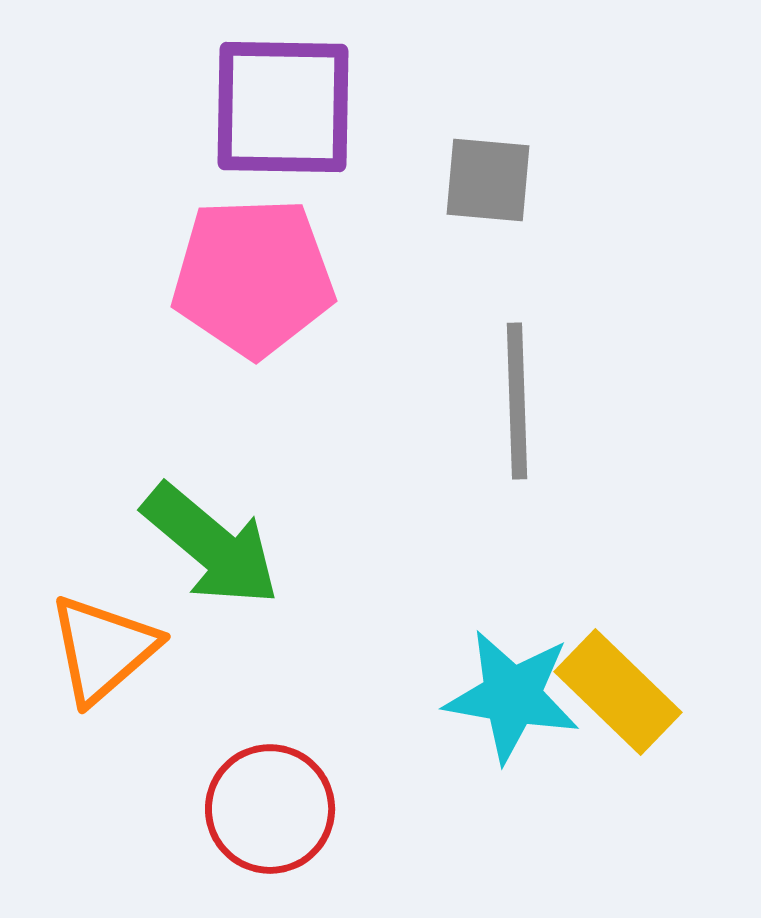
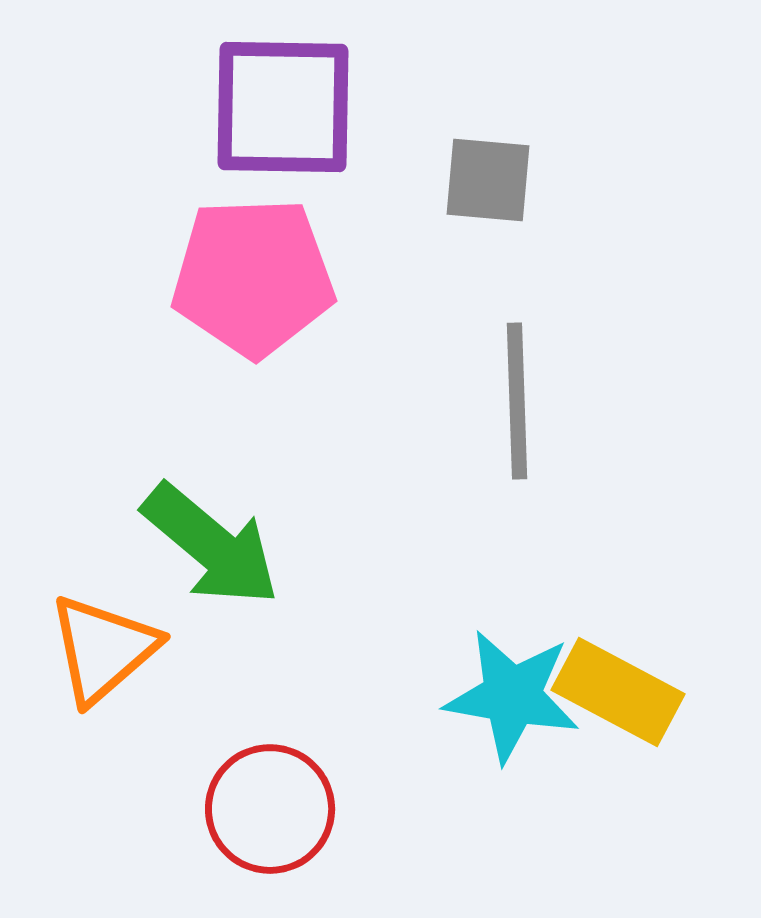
yellow rectangle: rotated 16 degrees counterclockwise
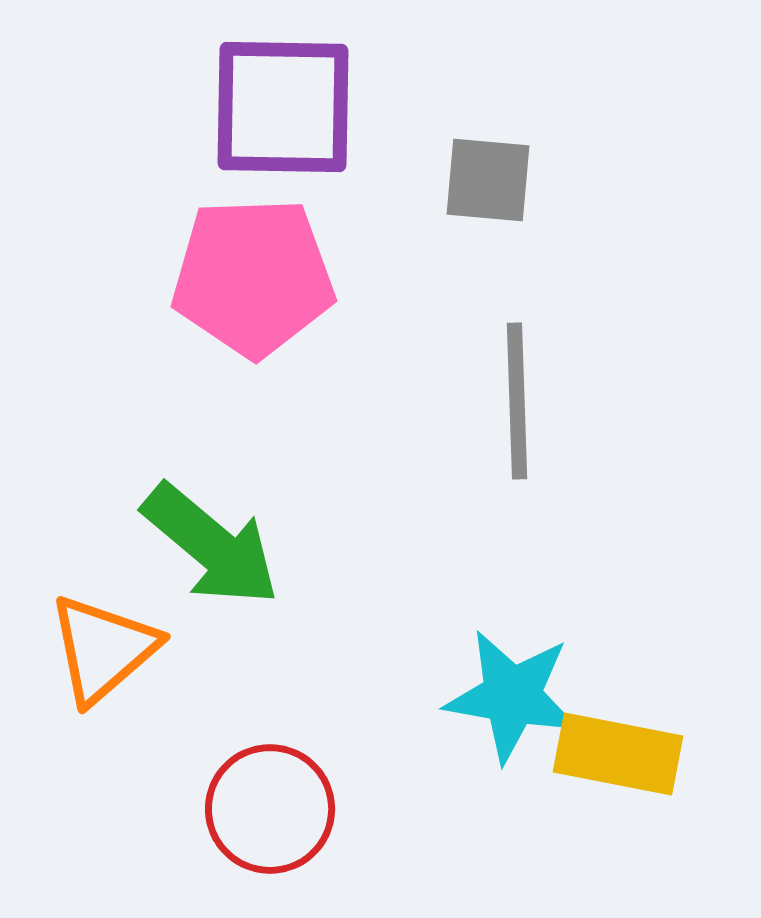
yellow rectangle: moved 62 px down; rotated 17 degrees counterclockwise
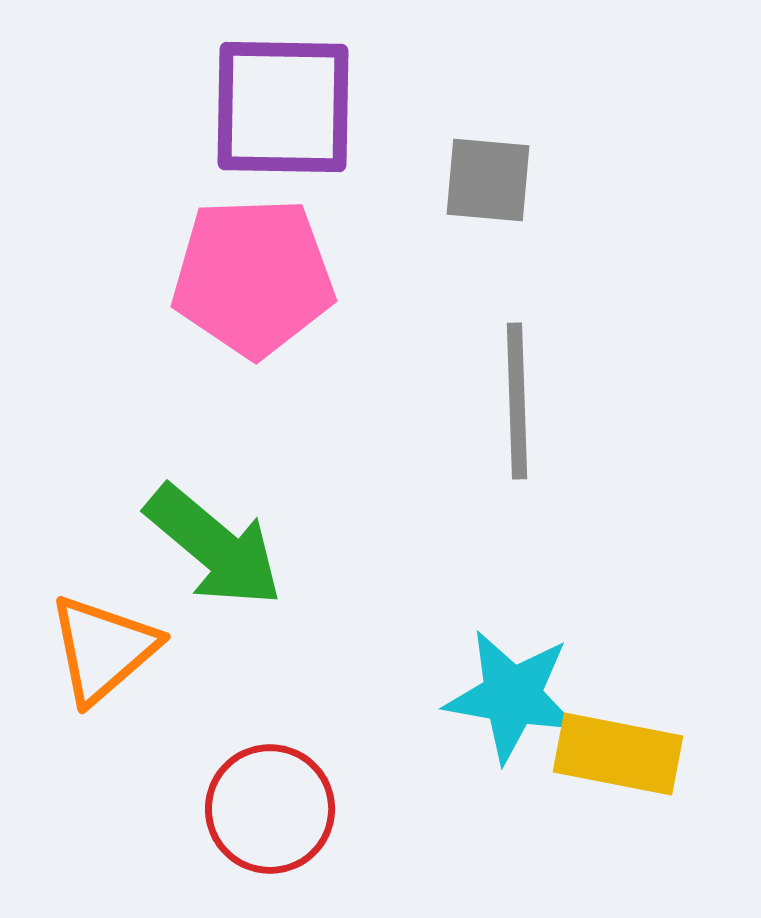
green arrow: moved 3 px right, 1 px down
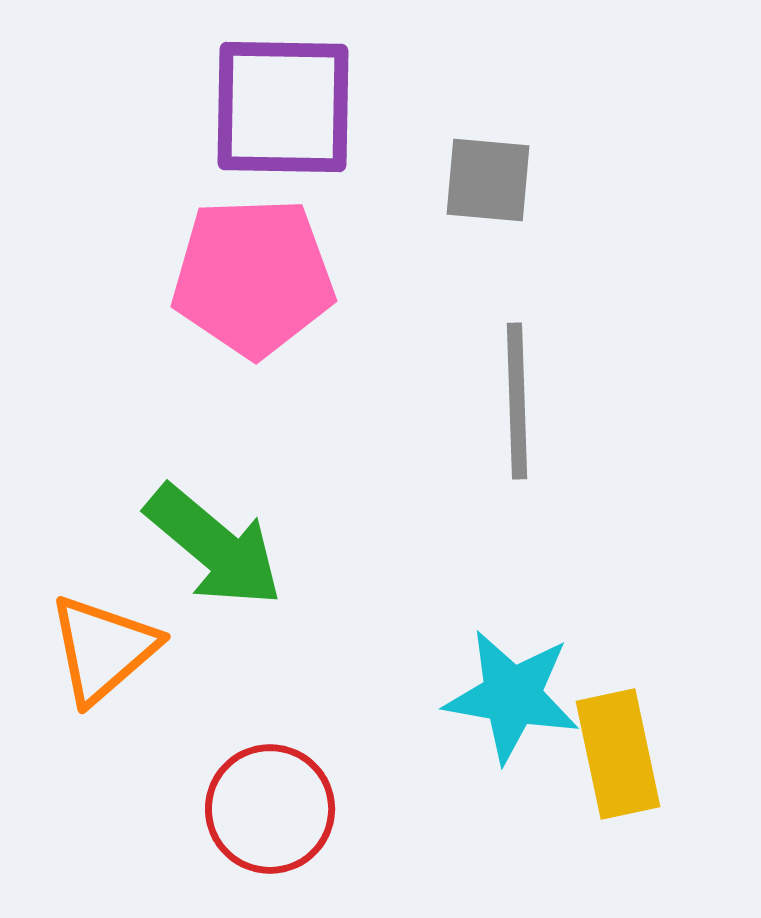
yellow rectangle: rotated 67 degrees clockwise
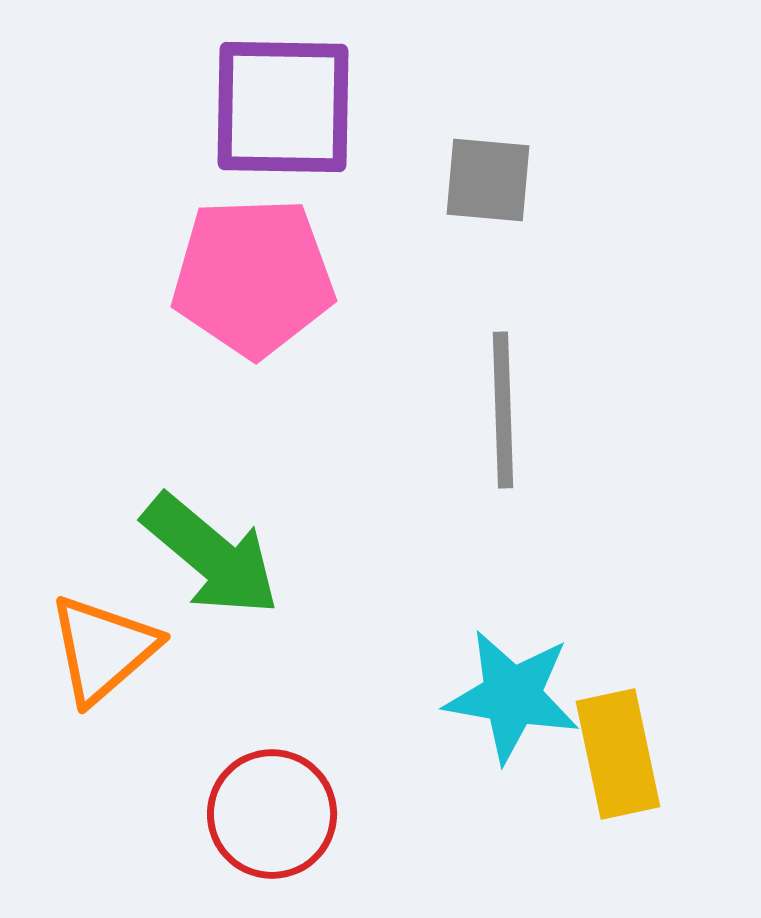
gray line: moved 14 px left, 9 px down
green arrow: moved 3 px left, 9 px down
red circle: moved 2 px right, 5 px down
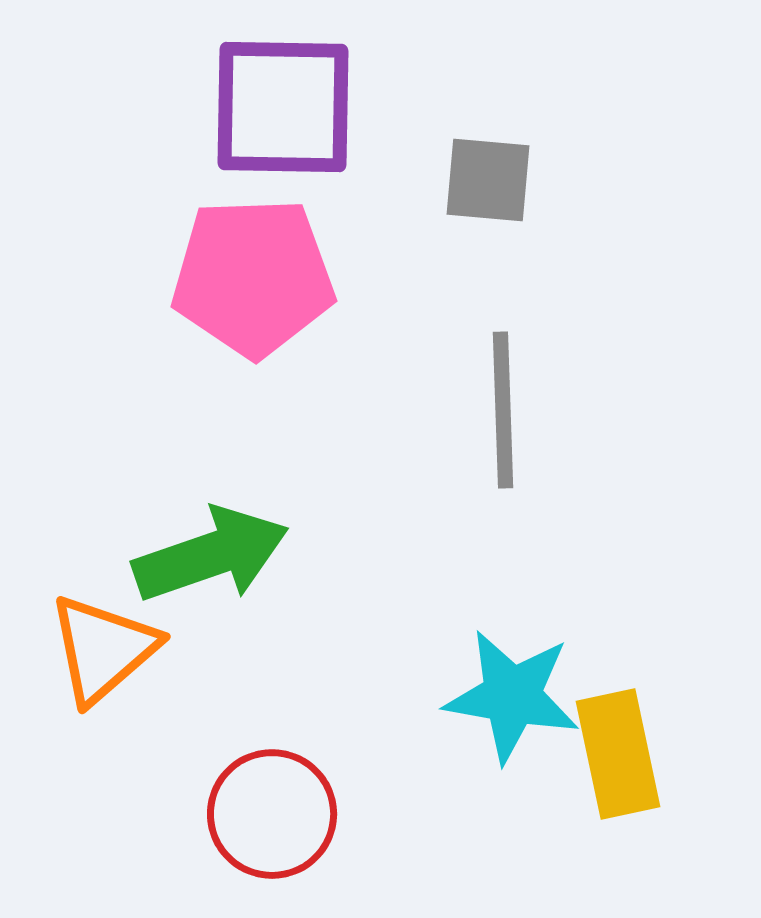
green arrow: rotated 59 degrees counterclockwise
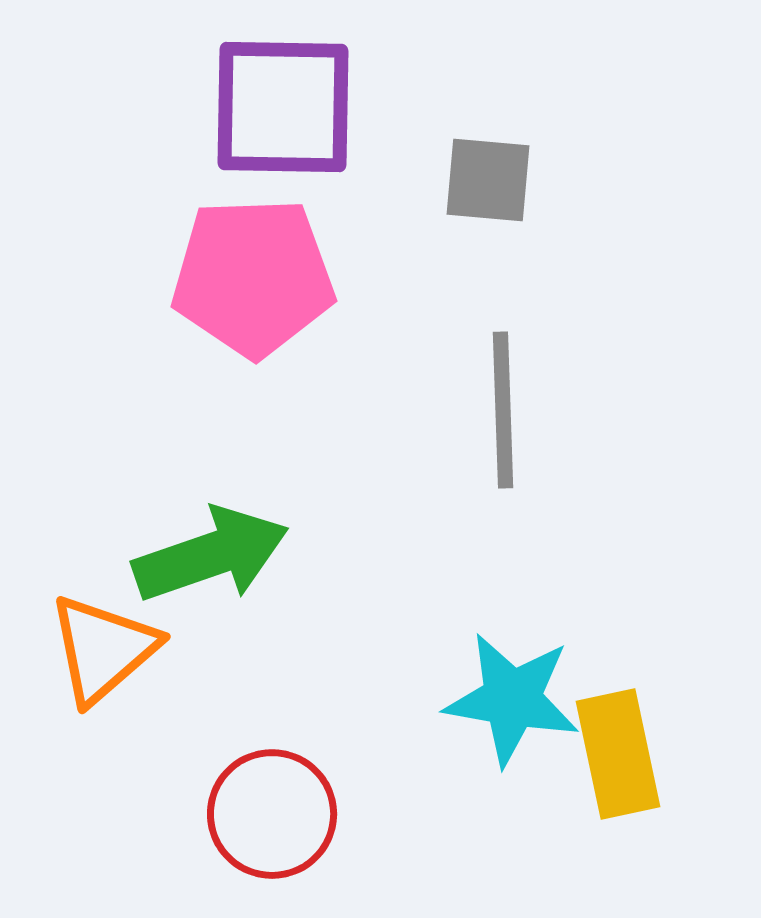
cyan star: moved 3 px down
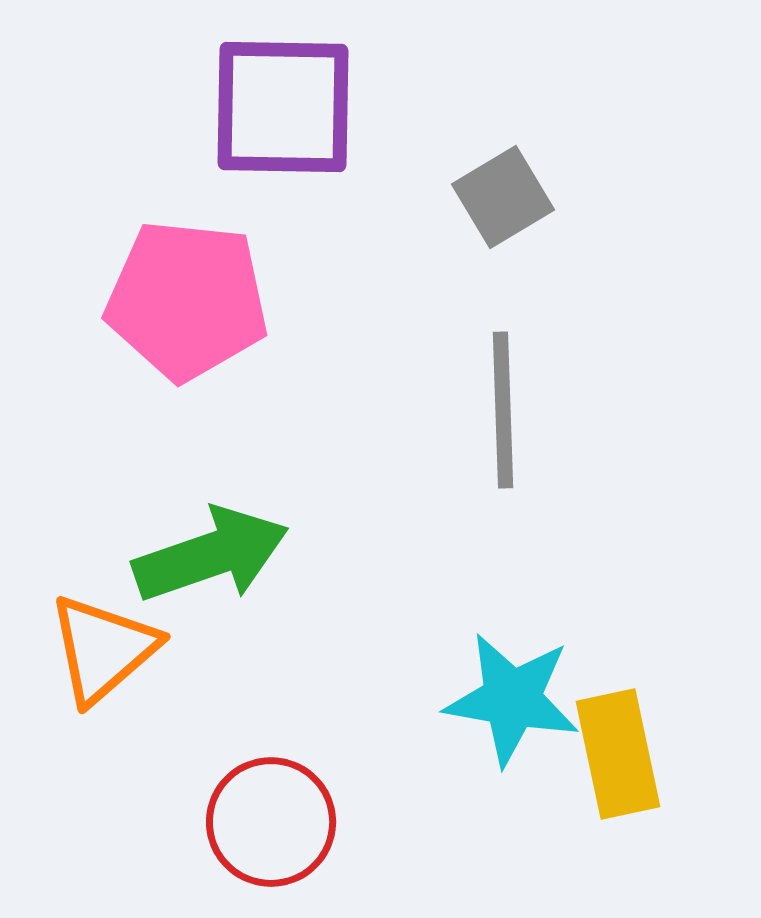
gray square: moved 15 px right, 17 px down; rotated 36 degrees counterclockwise
pink pentagon: moved 66 px left, 23 px down; rotated 8 degrees clockwise
red circle: moved 1 px left, 8 px down
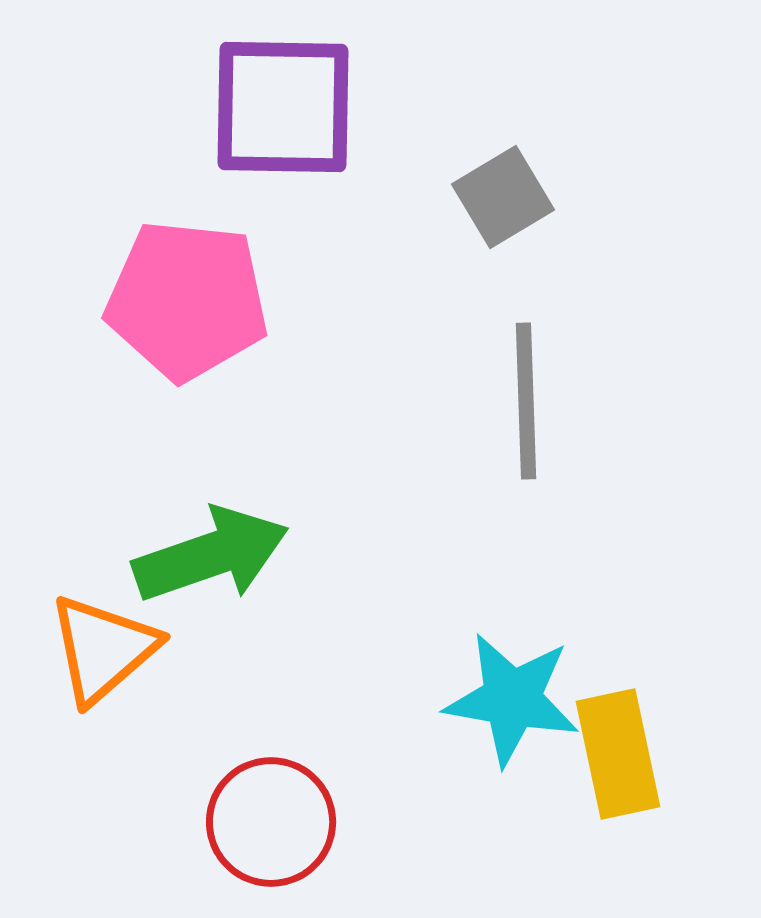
gray line: moved 23 px right, 9 px up
